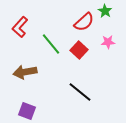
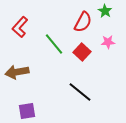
red semicircle: moved 1 px left; rotated 20 degrees counterclockwise
green line: moved 3 px right
red square: moved 3 px right, 2 px down
brown arrow: moved 8 px left
purple square: rotated 30 degrees counterclockwise
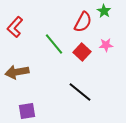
green star: moved 1 px left
red L-shape: moved 5 px left
pink star: moved 2 px left, 3 px down
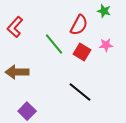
green star: rotated 16 degrees counterclockwise
red semicircle: moved 4 px left, 3 px down
red square: rotated 12 degrees counterclockwise
brown arrow: rotated 10 degrees clockwise
purple square: rotated 36 degrees counterclockwise
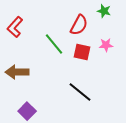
red square: rotated 18 degrees counterclockwise
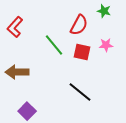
green line: moved 1 px down
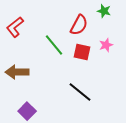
red L-shape: rotated 10 degrees clockwise
pink star: rotated 16 degrees counterclockwise
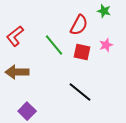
red L-shape: moved 9 px down
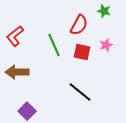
green line: rotated 15 degrees clockwise
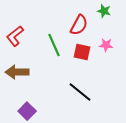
pink star: rotated 24 degrees clockwise
